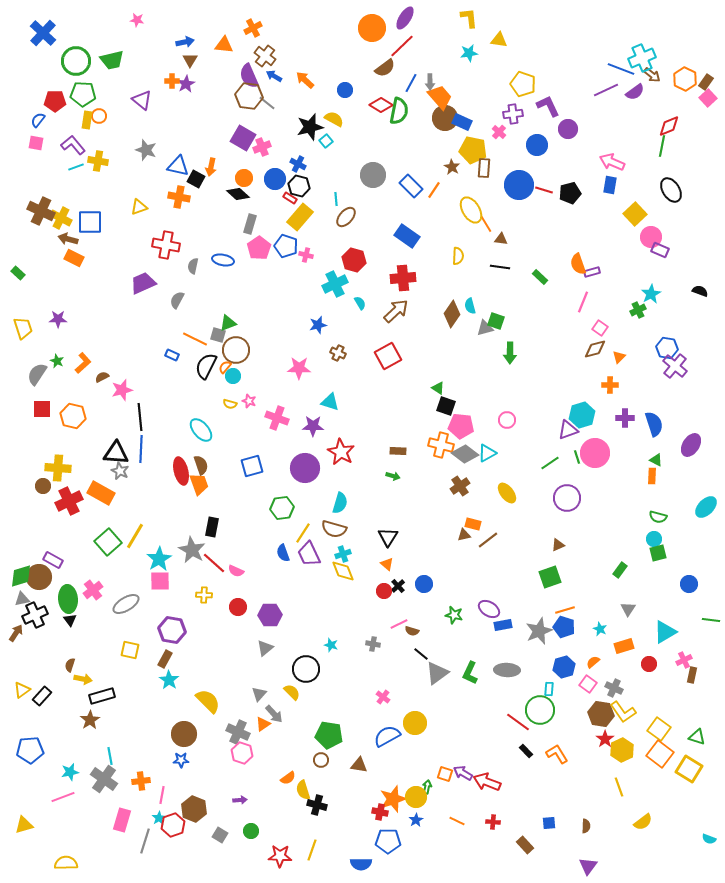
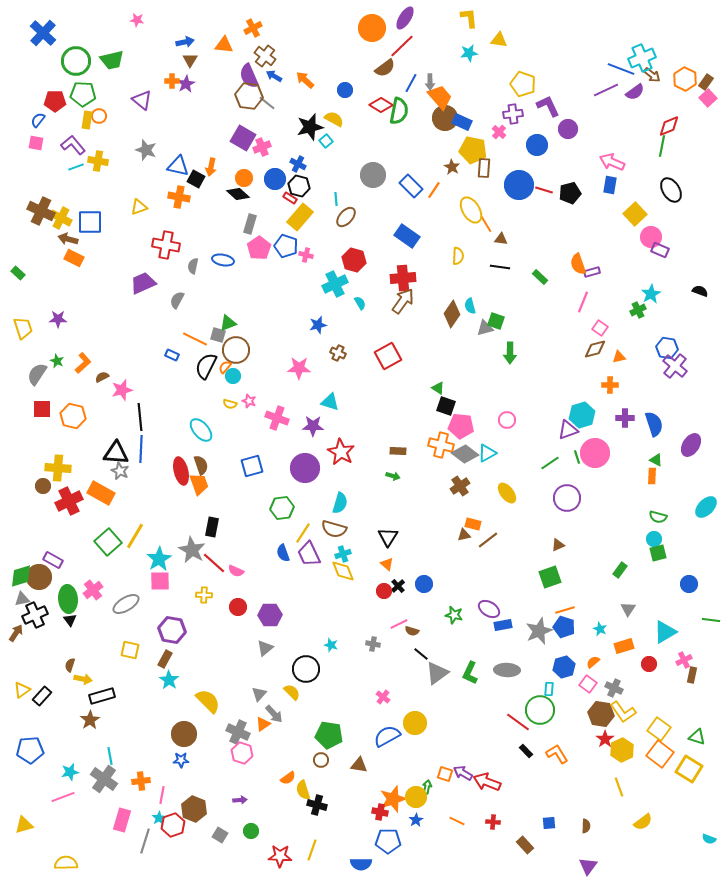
brown arrow at (396, 311): moved 7 px right, 10 px up; rotated 12 degrees counterclockwise
orange triangle at (619, 357): rotated 32 degrees clockwise
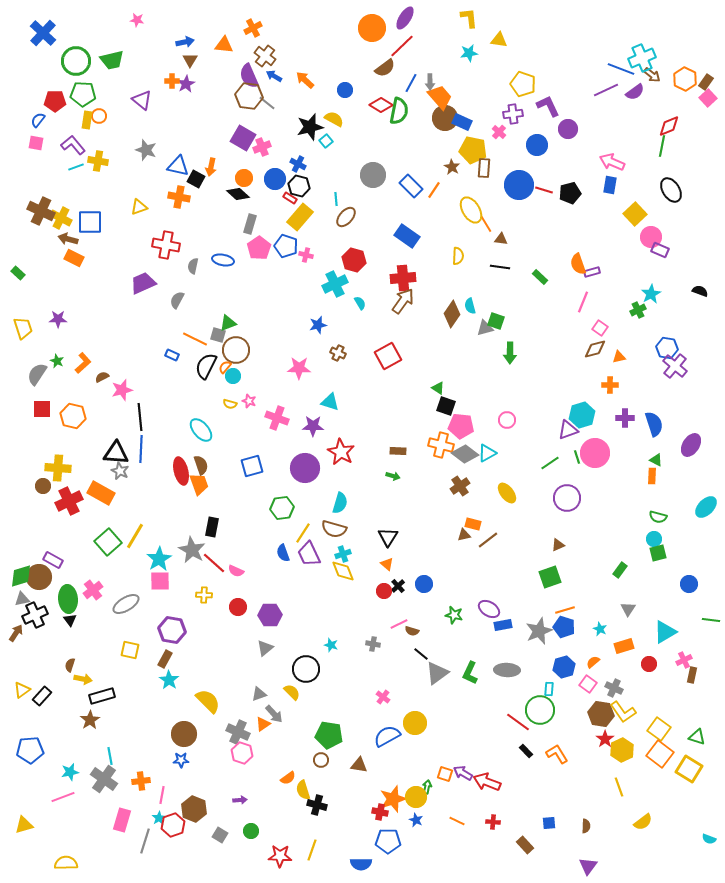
gray triangle at (259, 694): rotated 28 degrees clockwise
blue star at (416, 820): rotated 16 degrees counterclockwise
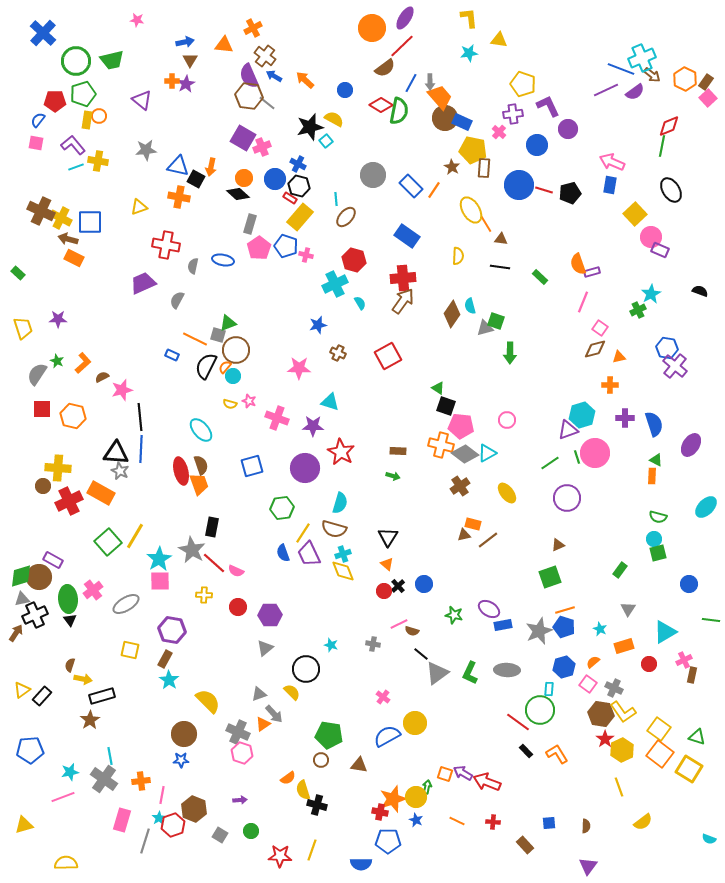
green pentagon at (83, 94): rotated 20 degrees counterclockwise
gray star at (146, 150): rotated 25 degrees counterclockwise
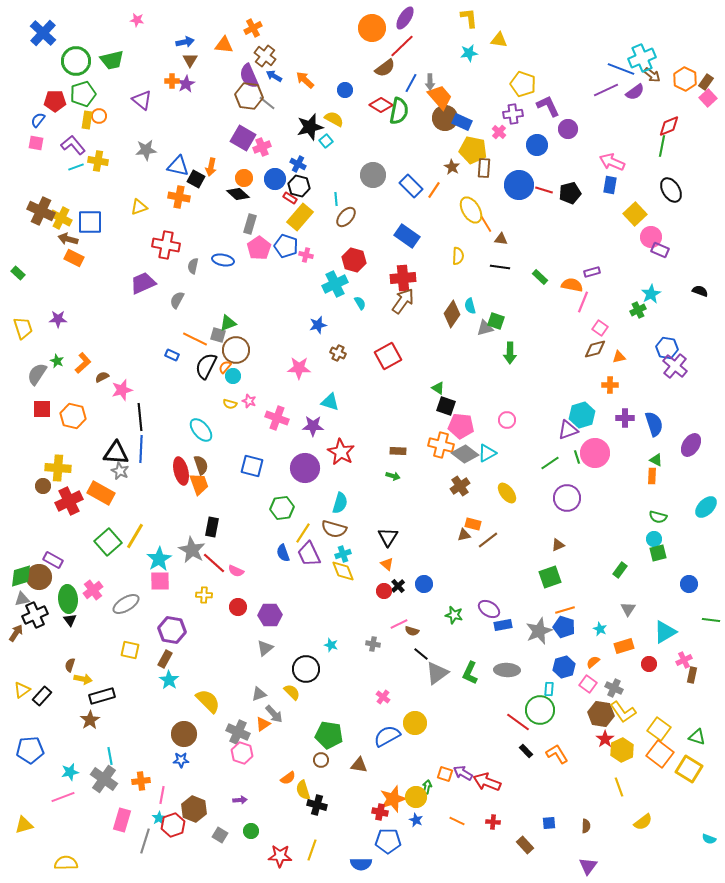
orange semicircle at (578, 264): moved 6 px left, 21 px down; rotated 120 degrees clockwise
blue square at (252, 466): rotated 30 degrees clockwise
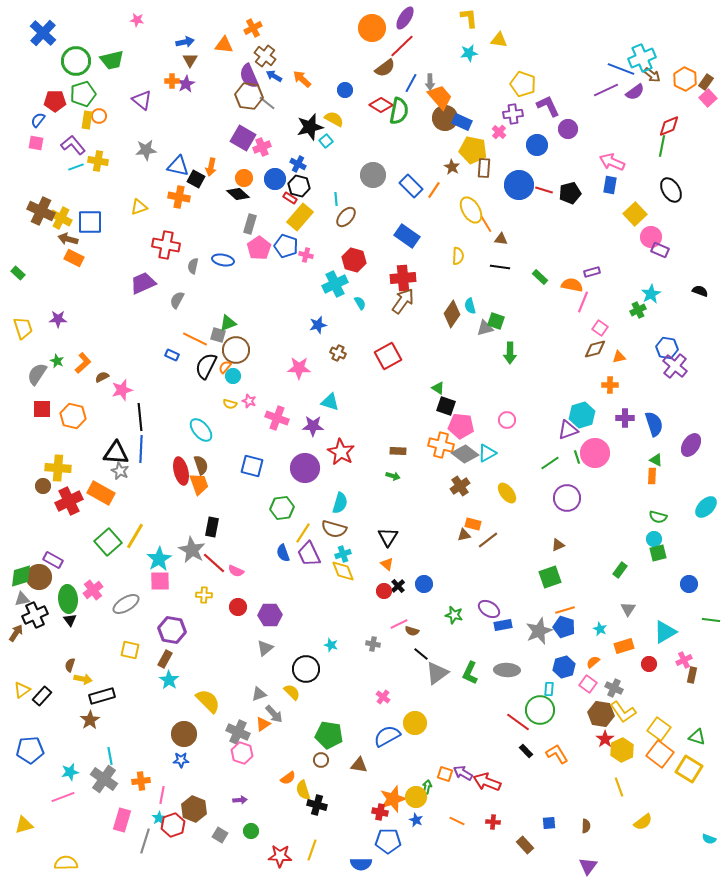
orange arrow at (305, 80): moved 3 px left, 1 px up
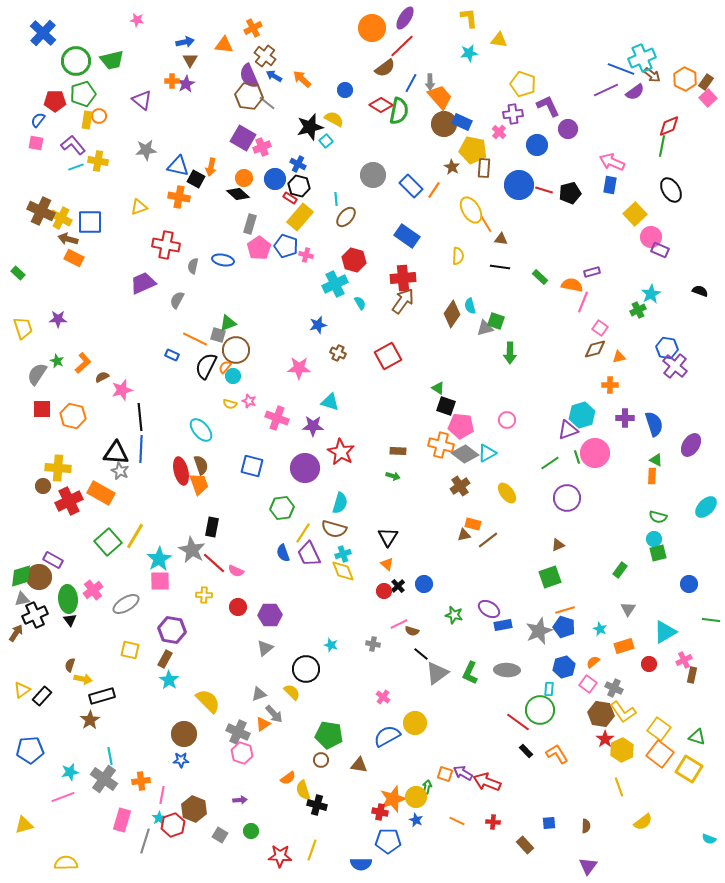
brown circle at (445, 118): moved 1 px left, 6 px down
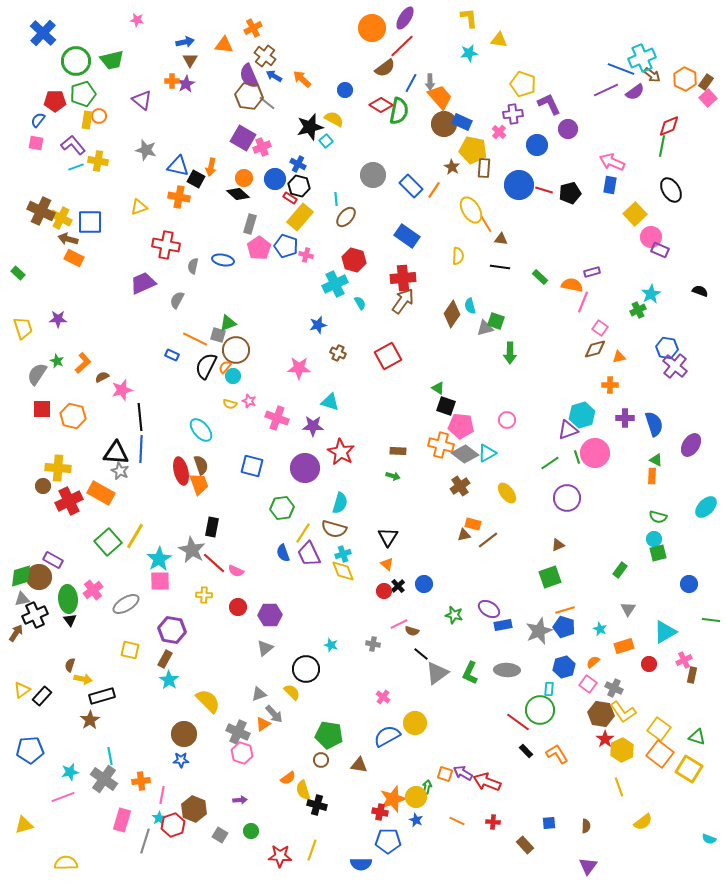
purple L-shape at (548, 106): moved 1 px right, 2 px up
gray star at (146, 150): rotated 20 degrees clockwise
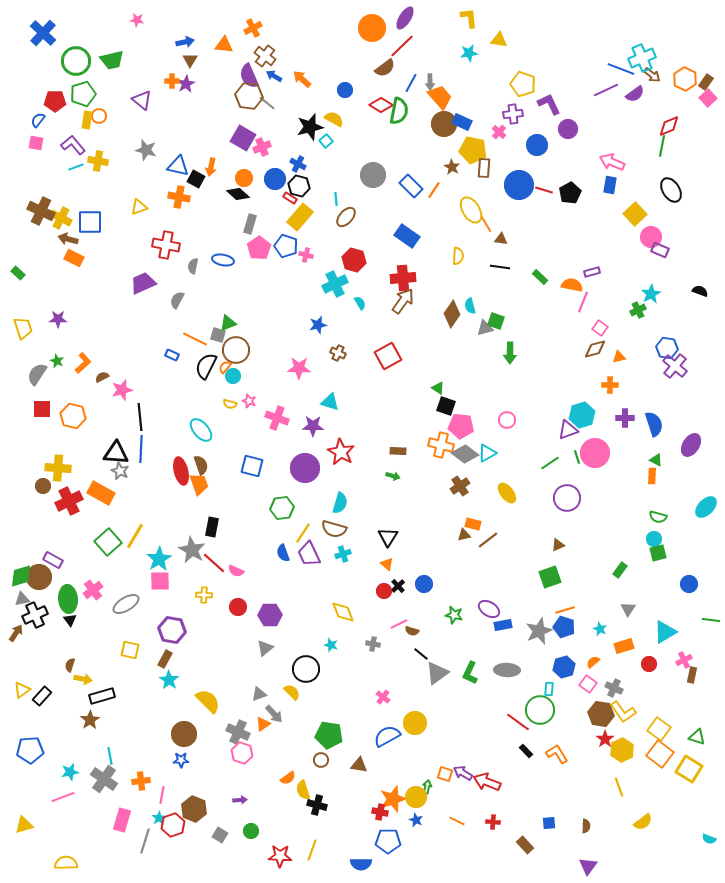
purple semicircle at (635, 92): moved 2 px down
black pentagon at (570, 193): rotated 15 degrees counterclockwise
yellow diamond at (343, 571): moved 41 px down
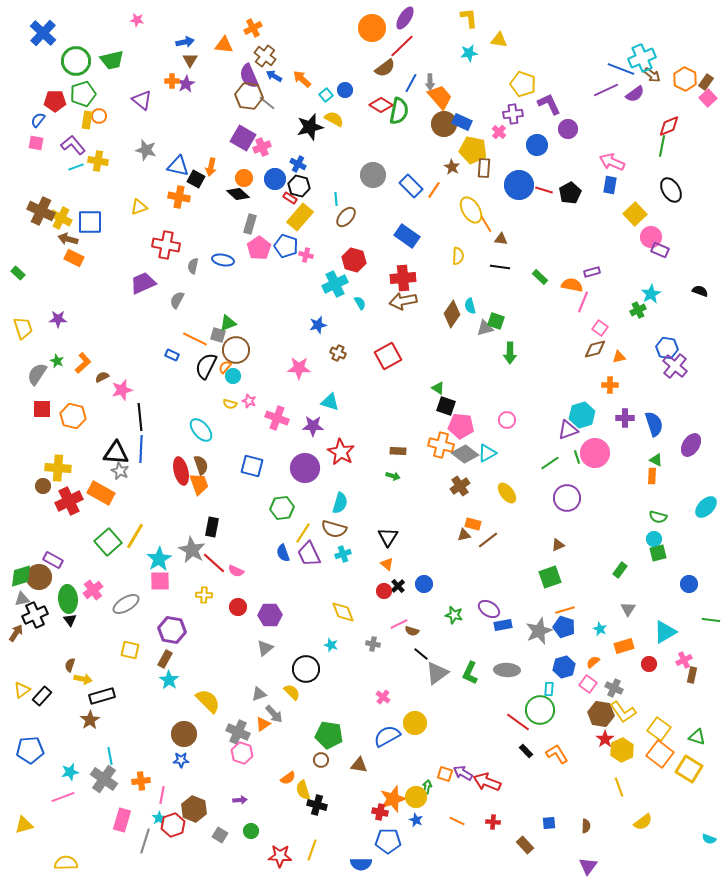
cyan square at (326, 141): moved 46 px up
brown arrow at (403, 301): rotated 136 degrees counterclockwise
